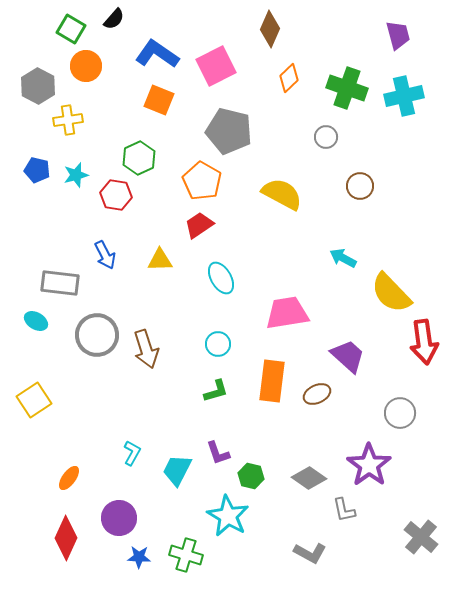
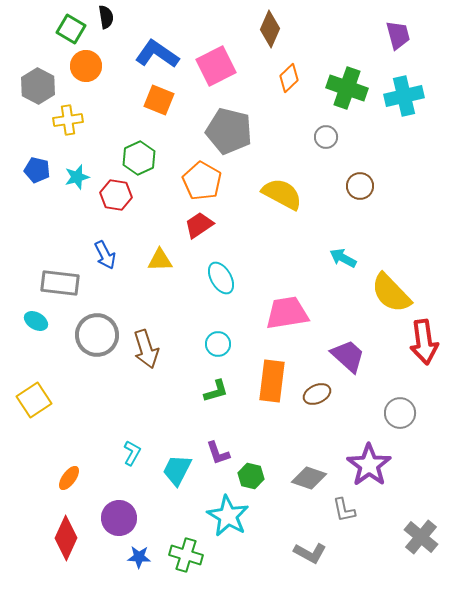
black semicircle at (114, 19): moved 8 px left, 2 px up; rotated 50 degrees counterclockwise
cyan star at (76, 175): moved 1 px right, 2 px down
gray diamond at (309, 478): rotated 16 degrees counterclockwise
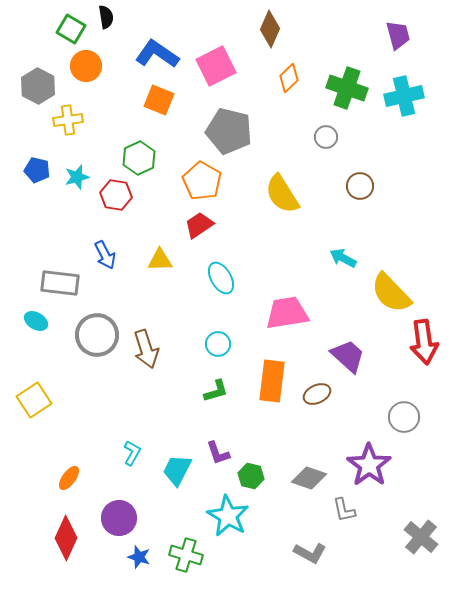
yellow semicircle at (282, 194): rotated 150 degrees counterclockwise
gray circle at (400, 413): moved 4 px right, 4 px down
blue star at (139, 557): rotated 15 degrees clockwise
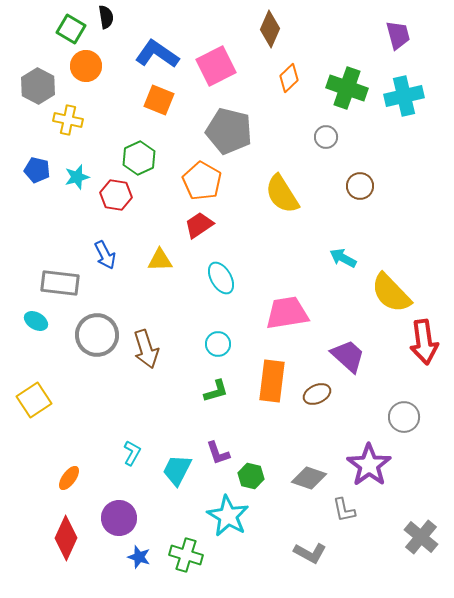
yellow cross at (68, 120): rotated 20 degrees clockwise
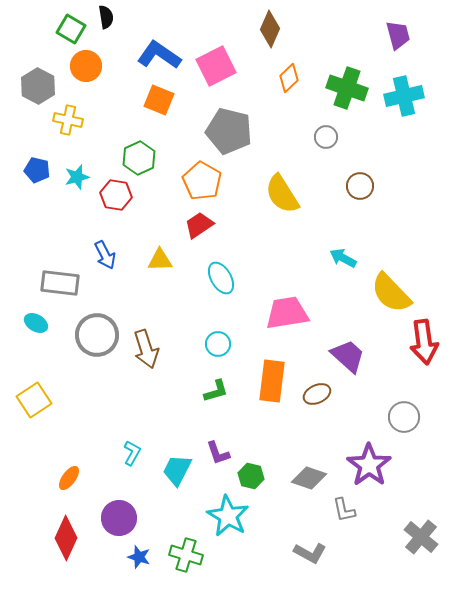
blue L-shape at (157, 54): moved 2 px right, 1 px down
cyan ellipse at (36, 321): moved 2 px down
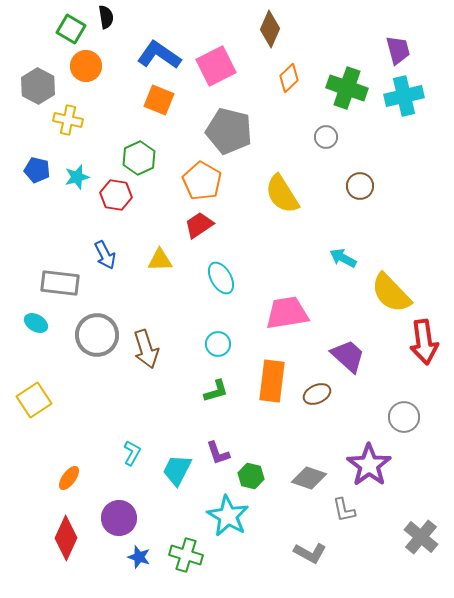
purple trapezoid at (398, 35): moved 15 px down
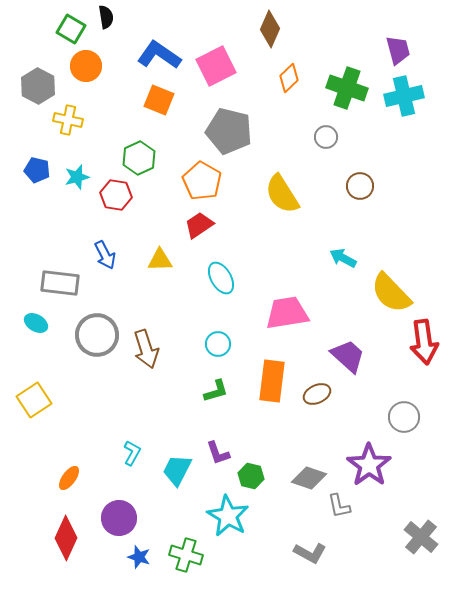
gray L-shape at (344, 510): moved 5 px left, 4 px up
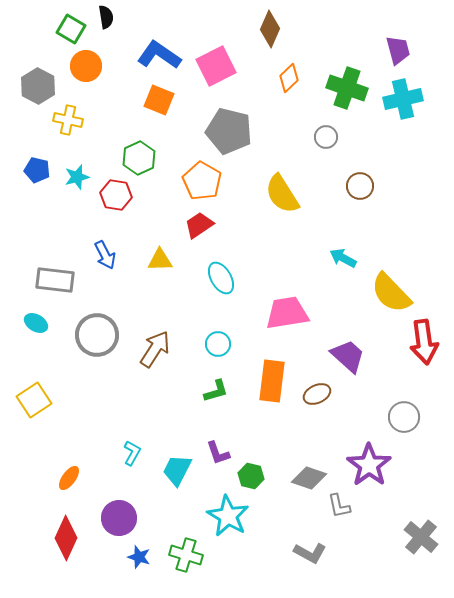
cyan cross at (404, 96): moved 1 px left, 3 px down
gray rectangle at (60, 283): moved 5 px left, 3 px up
brown arrow at (146, 349): moved 9 px right; rotated 129 degrees counterclockwise
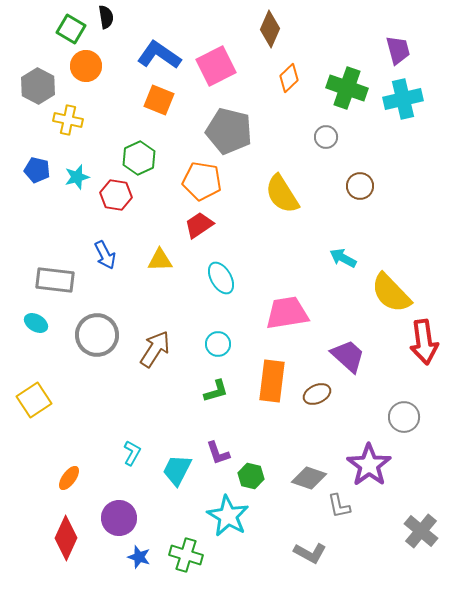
orange pentagon at (202, 181): rotated 21 degrees counterclockwise
gray cross at (421, 537): moved 6 px up
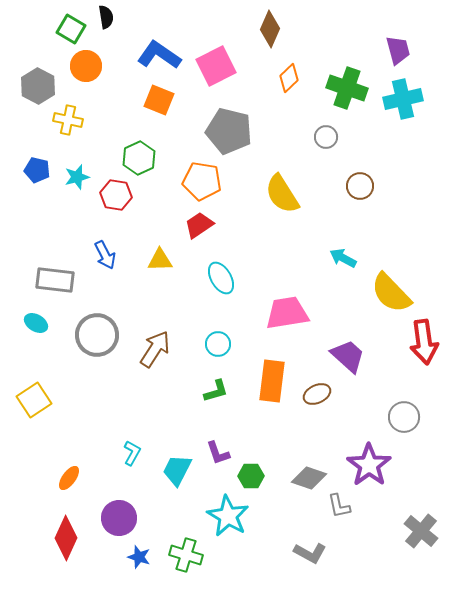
green hexagon at (251, 476): rotated 15 degrees counterclockwise
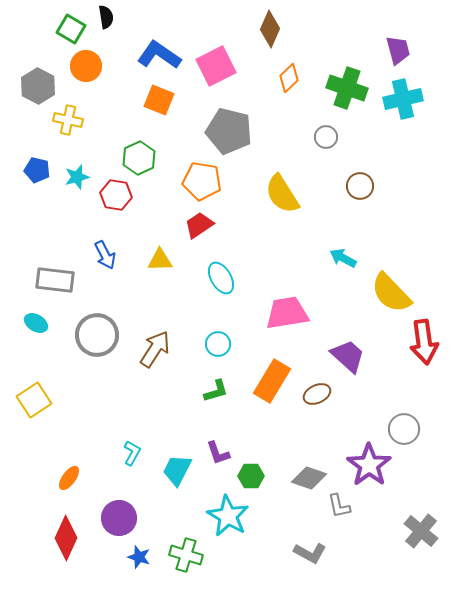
orange rectangle at (272, 381): rotated 24 degrees clockwise
gray circle at (404, 417): moved 12 px down
